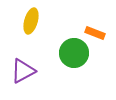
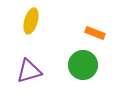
green circle: moved 9 px right, 12 px down
purple triangle: moved 6 px right; rotated 12 degrees clockwise
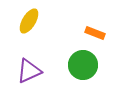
yellow ellipse: moved 2 px left; rotated 15 degrees clockwise
purple triangle: rotated 8 degrees counterclockwise
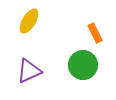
orange rectangle: rotated 42 degrees clockwise
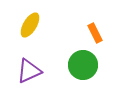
yellow ellipse: moved 1 px right, 4 px down
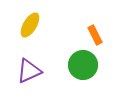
orange rectangle: moved 2 px down
